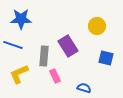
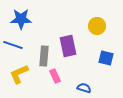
purple rectangle: rotated 20 degrees clockwise
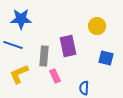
blue semicircle: rotated 104 degrees counterclockwise
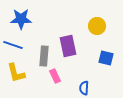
yellow L-shape: moved 3 px left, 1 px up; rotated 80 degrees counterclockwise
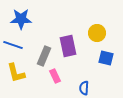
yellow circle: moved 7 px down
gray rectangle: rotated 18 degrees clockwise
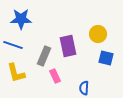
yellow circle: moved 1 px right, 1 px down
